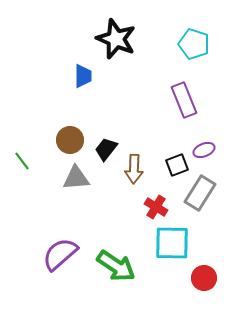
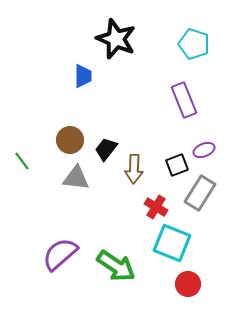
gray triangle: rotated 12 degrees clockwise
cyan square: rotated 21 degrees clockwise
red circle: moved 16 px left, 6 px down
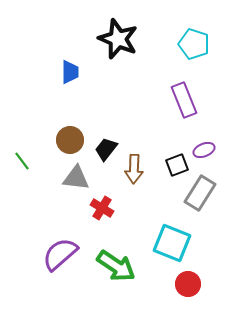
black star: moved 2 px right
blue trapezoid: moved 13 px left, 4 px up
red cross: moved 54 px left, 1 px down
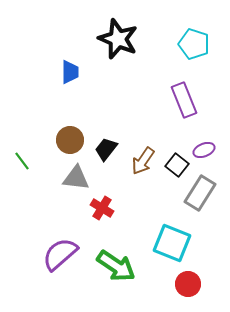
black square: rotated 30 degrees counterclockwise
brown arrow: moved 9 px right, 8 px up; rotated 32 degrees clockwise
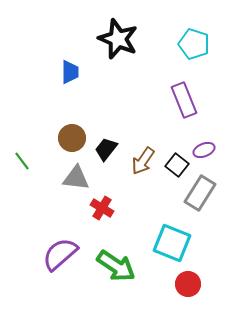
brown circle: moved 2 px right, 2 px up
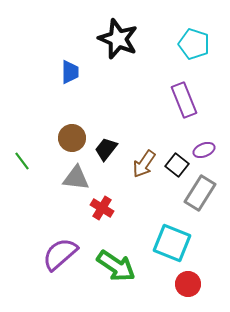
brown arrow: moved 1 px right, 3 px down
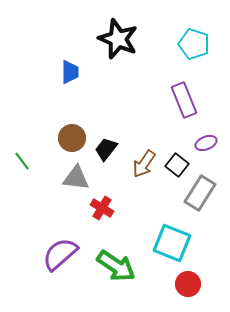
purple ellipse: moved 2 px right, 7 px up
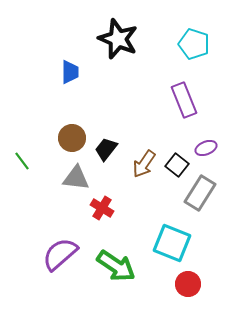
purple ellipse: moved 5 px down
